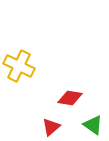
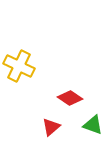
red diamond: rotated 25 degrees clockwise
green triangle: rotated 15 degrees counterclockwise
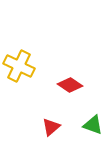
red diamond: moved 13 px up
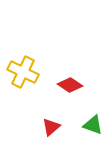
yellow cross: moved 4 px right, 6 px down
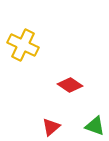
yellow cross: moved 27 px up
green triangle: moved 2 px right, 1 px down
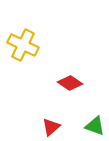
red diamond: moved 2 px up
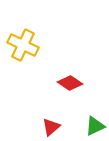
green triangle: rotated 45 degrees counterclockwise
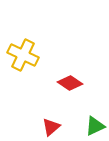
yellow cross: moved 10 px down
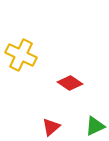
yellow cross: moved 2 px left
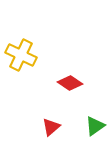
green triangle: rotated 10 degrees counterclockwise
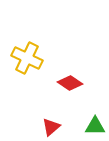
yellow cross: moved 6 px right, 3 px down
green triangle: rotated 35 degrees clockwise
